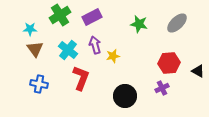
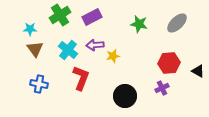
purple arrow: rotated 78 degrees counterclockwise
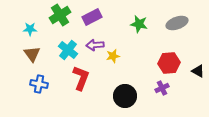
gray ellipse: rotated 25 degrees clockwise
brown triangle: moved 3 px left, 5 px down
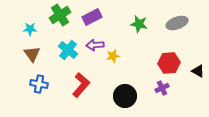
red L-shape: moved 7 px down; rotated 20 degrees clockwise
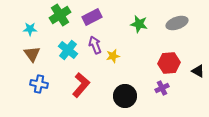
purple arrow: rotated 72 degrees clockwise
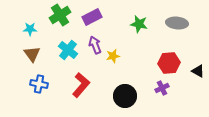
gray ellipse: rotated 25 degrees clockwise
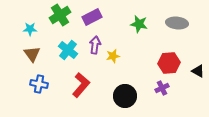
purple arrow: rotated 30 degrees clockwise
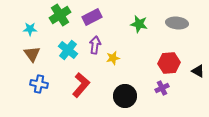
yellow star: moved 2 px down
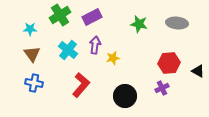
blue cross: moved 5 px left, 1 px up
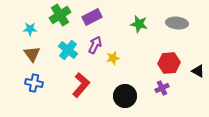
purple arrow: rotated 18 degrees clockwise
